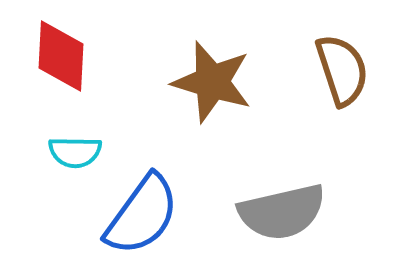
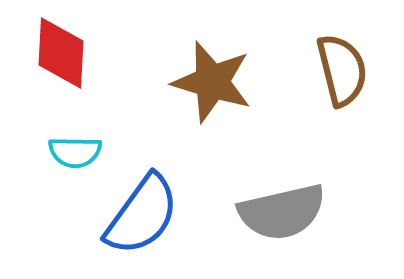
red diamond: moved 3 px up
brown semicircle: rotated 4 degrees clockwise
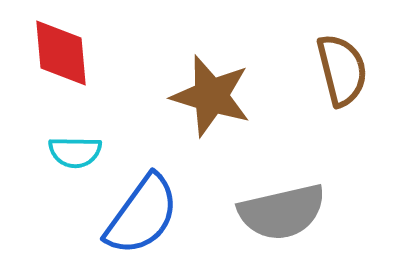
red diamond: rotated 8 degrees counterclockwise
brown star: moved 1 px left, 14 px down
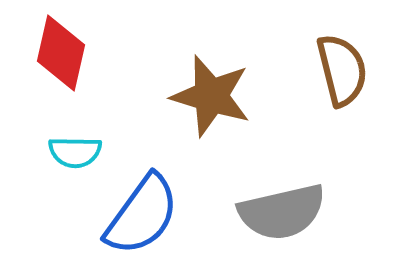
red diamond: rotated 18 degrees clockwise
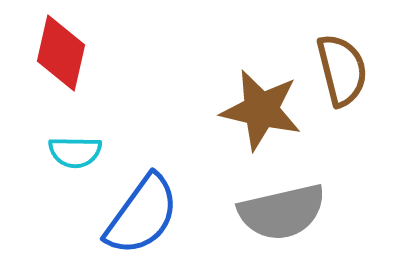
brown star: moved 50 px right, 14 px down; rotated 4 degrees counterclockwise
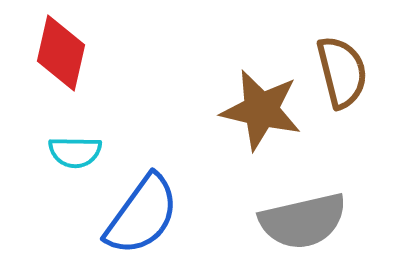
brown semicircle: moved 2 px down
gray semicircle: moved 21 px right, 9 px down
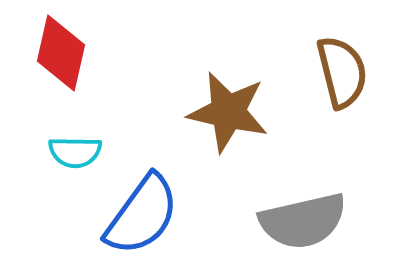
brown star: moved 33 px left, 2 px down
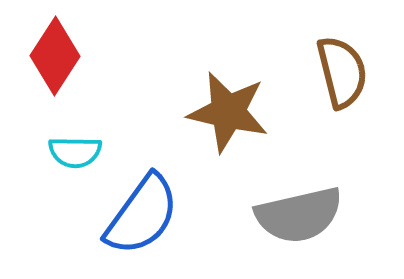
red diamond: moved 6 px left, 3 px down; rotated 20 degrees clockwise
gray semicircle: moved 4 px left, 6 px up
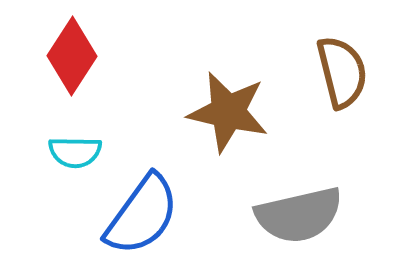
red diamond: moved 17 px right
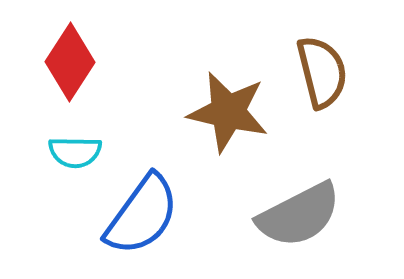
red diamond: moved 2 px left, 6 px down
brown semicircle: moved 20 px left
gray semicircle: rotated 14 degrees counterclockwise
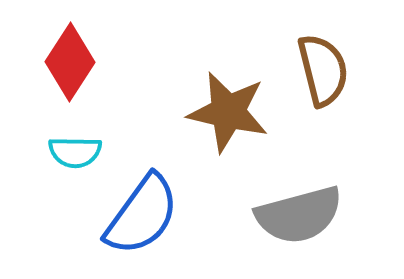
brown semicircle: moved 1 px right, 2 px up
gray semicircle: rotated 12 degrees clockwise
